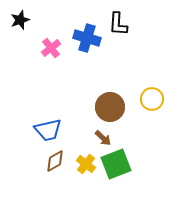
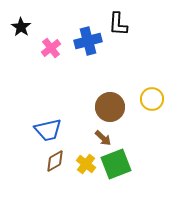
black star: moved 1 px right, 7 px down; rotated 18 degrees counterclockwise
blue cross: moved 1 px right, 3 px down; rotated 32 degrees counterclockwise
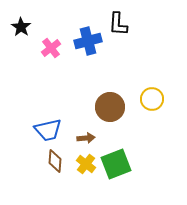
brown arrow: moved 17 px left; rotated 48 degrees counterclockwise
brown diamond: rotated 55 degrees counterclockwise
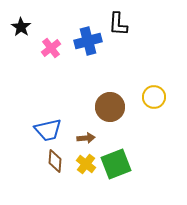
yellow circle: moved 2 px right, 2 px up
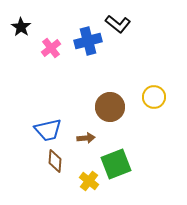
black L-shape: rotated 55 degrees counterclockwise
yellow cross: moved 3 px right, 17 px down
